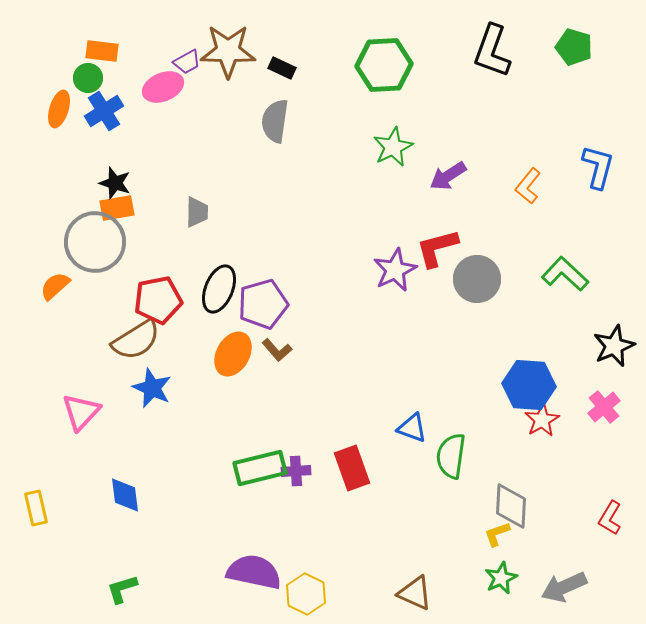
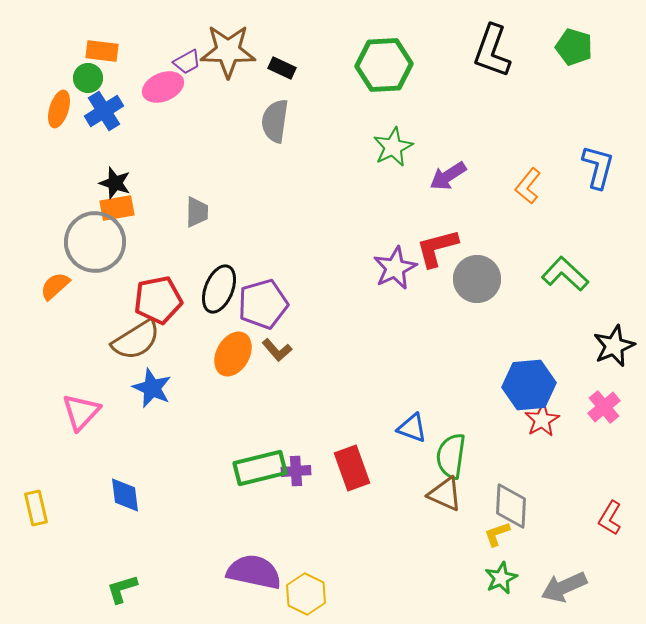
purple star at (395, 270): moved 2 px up
blue hexagon at (529, 385): rotated 9 degrees counterclockwise
brown triangle at (415, 593): moved 30 px right, 99 px up
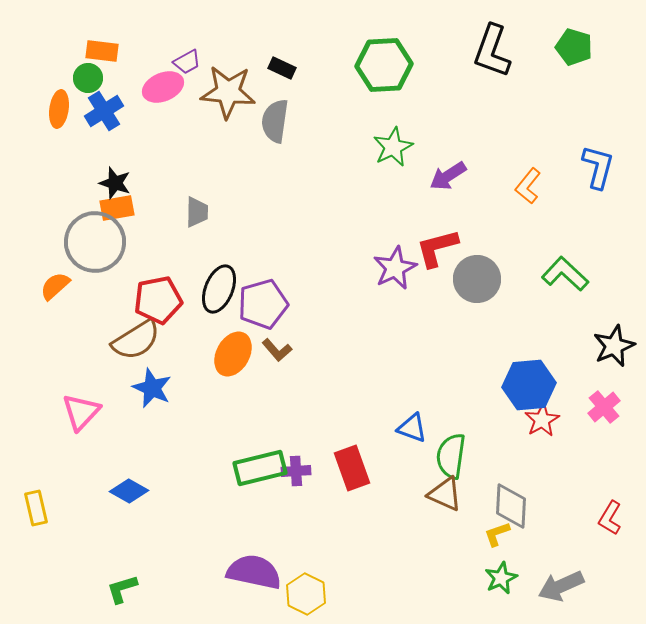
brown star at (228, 51): moved 41 px down; rotated 4 degrees clockwise
orange ellipse at (59, 109): rotated 9 degrees counterclockwise
blue diamond at (125, 495): moved 4 px right, 4 px up; rotated 54 degrees counterclockwise
gray arrow at (564, 587): moved 3 px left, 1 px up
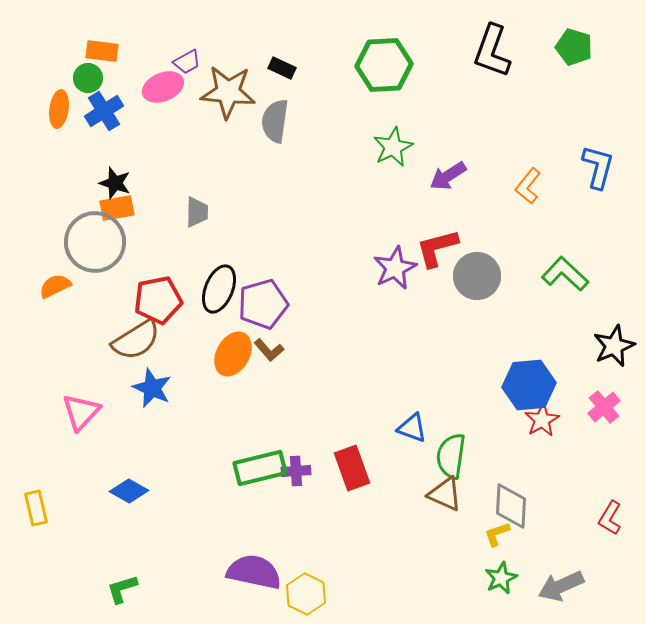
gray circle at (477, 279): moved 3 px up
orange semicircle at (55, 286): rotated 16 degrees clockwise
brown L-shape at (277, 350): moved 8 px left
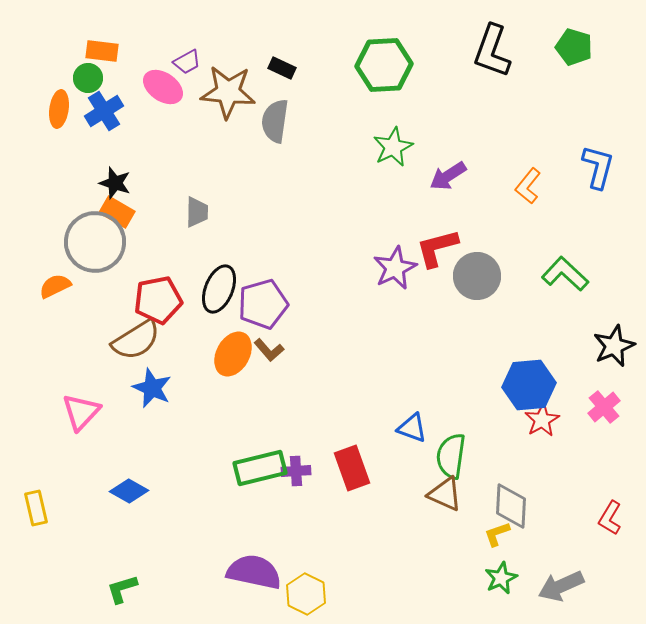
pink ellipse at (163, 87): rotated 57 degrees clockwise
orange rectangle at (117, 208): moved 4 px down; rotated 40 degrees clockwise
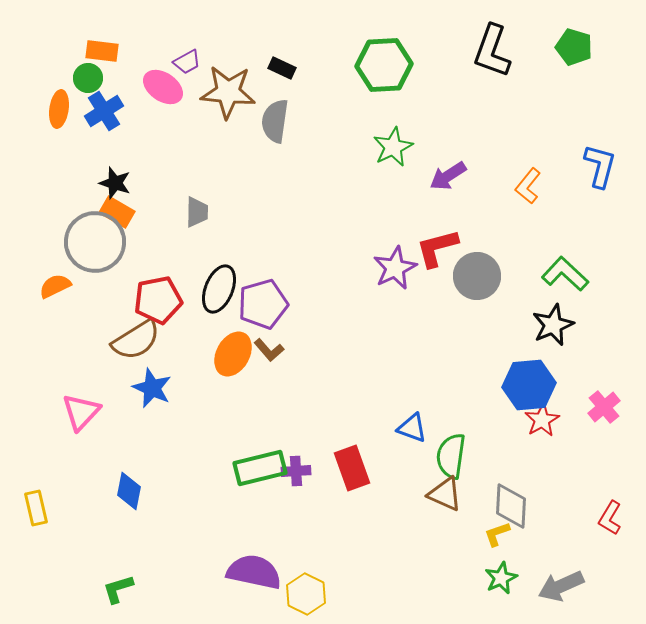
blue L-shape at (598, 167): moved 2 px right, 1 px up
black star at (614, 346): moved 61 px left, 21 px up
blue diamond at (129, 491): rotated 72 degrees clockwise
green L-shape at (122, 589): moved 4 px left
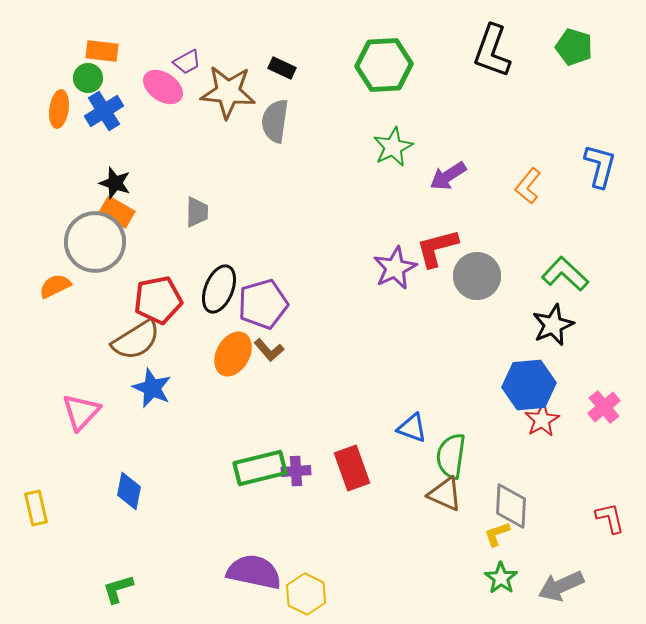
red L-shape at (610, 518): rotated 136 degrees clockwise
green star at (501, 578): rotated 12 degrees counterclockwise
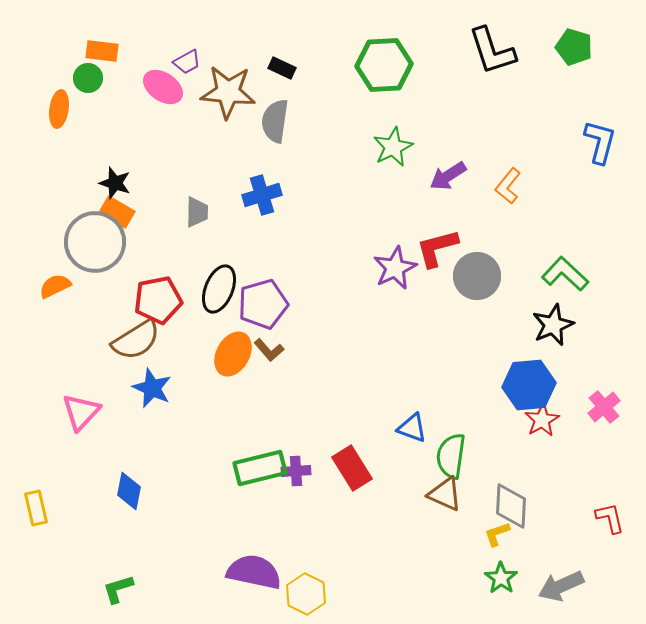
black L-shape at (492, 51): rotated 38 degrees counterclockwise
blue cross at (104, 111): moved 158 px right, 84 px down; rotated 15 degrees clockwise
blue L-shape at (600, 166): moved 24 px up
orange L-shape at (528, 186): moved 20 px left
red rectangle at (352, 468): rotated 12 degrees counterclockwise
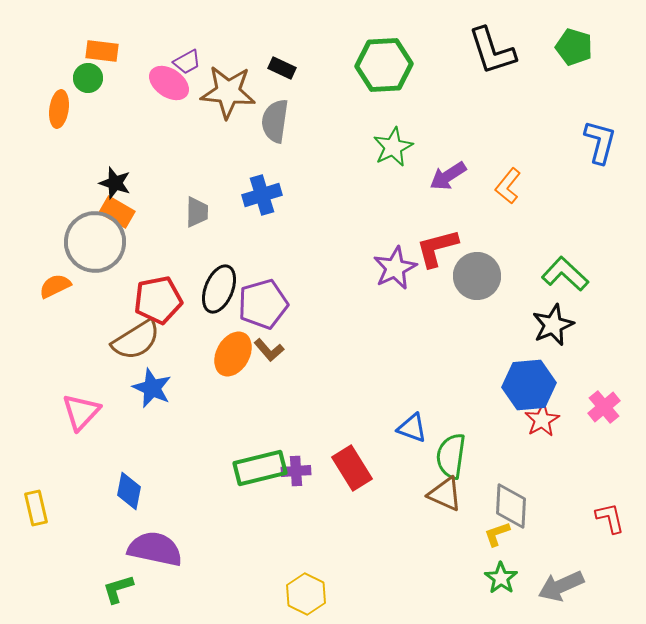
pink ellipse at (163, 87): moved 6 px right, 4 px up
purple semicircle at (254, 572): moved 99 px left, 23 px up
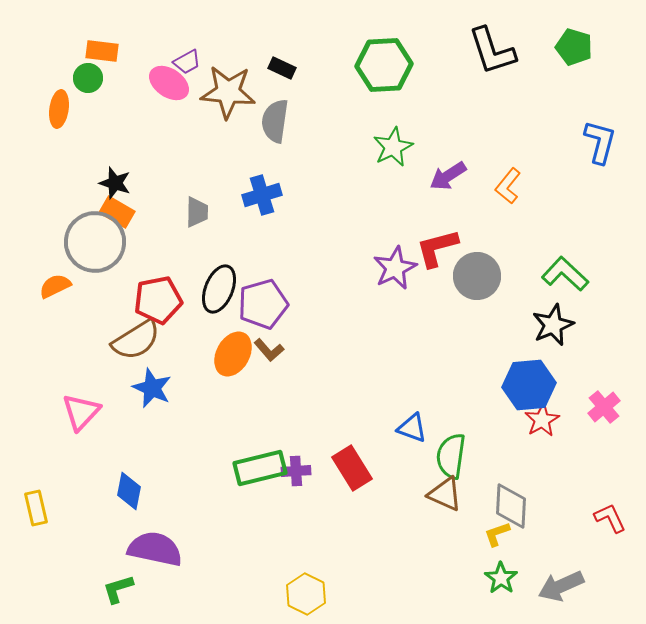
red L-shape at (610, 518): rotated 12 degrees counterclockwise
